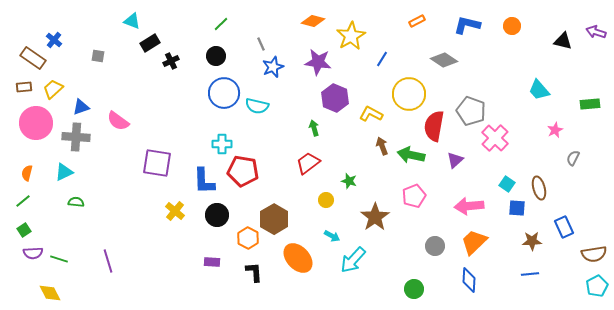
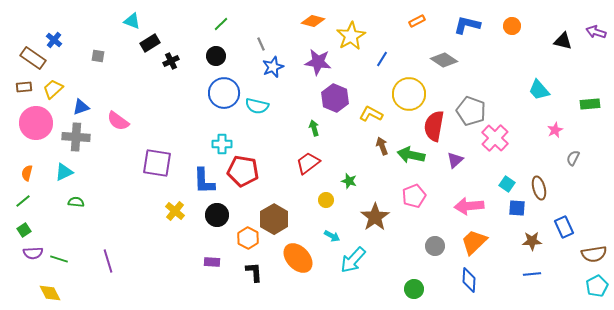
blue line at (530, 274): moved 2 px right
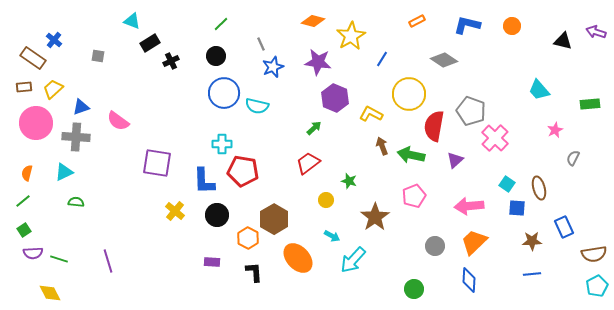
green arrow at (314, 128): rotated 63 degrees clockwise
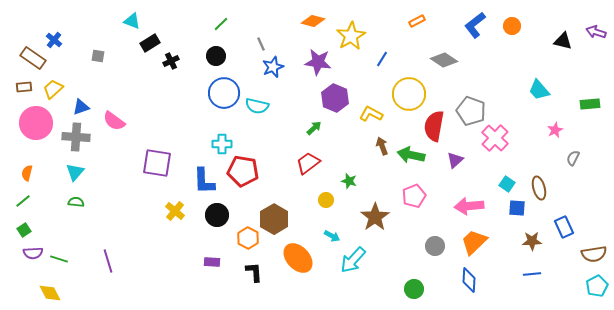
blue L-shape at (467, 25): moved 8 px right; rotated 52 degrees counterclockwise
pink semicircle at (118, 121): moved 4 px left
cyan triangle at (64, 172): moved 11 px right; rotated 24 degrees counterclockwise
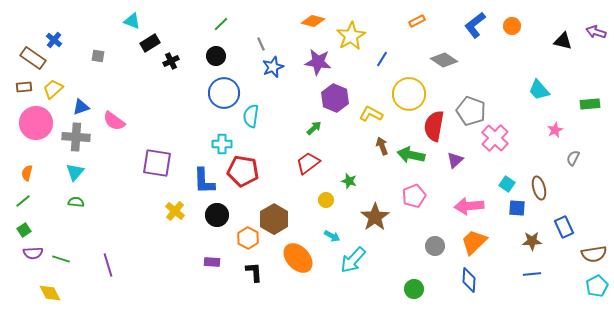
cyan semicircle at (257, 106): moved 6 px left, 10 px down; rotated 85 degrees clockwise
green line at (59, 259): moved 2 px right
purple line at (108, 261): moved 4 px down
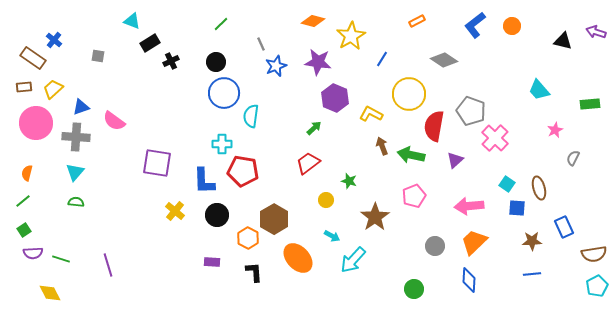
black circle at (216, 56): moved 6 px down
blue star at (273, 67): moved 3 px right, 1 px up
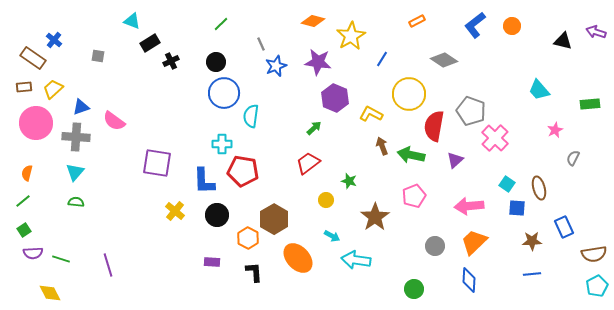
cyan arrow at (353, 260): moved 3 px right; rotated 56 degrees clockwise
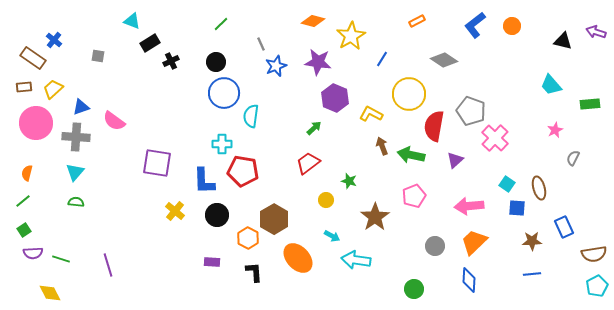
cyan trapezoid at (539, 90): moved 12 px right, 5 px up
